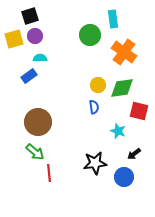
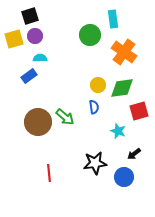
red square: rotated 30 degrees counterclockwise
green arrow: moved 30 px right, 35 px up
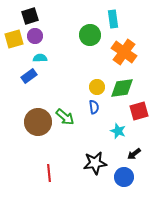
yellow circle: moved 1 px left, 2 px down
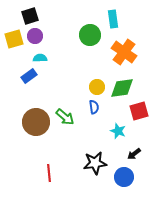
brown circle: moved 2 px left
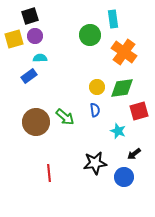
blue semicircle: moved 1 px right, 3 px down
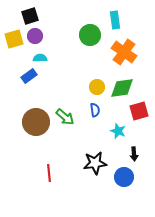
cyan rectangle: moved 2 px right, 1 px down
black arrow: rotated 56 degrees counterclockwise
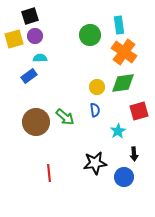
cyan rectangle: moved 4 px right, 5 px down
green diamond: moved 1 px right, 5 px up
cyan star: rotated 21 degrees clockwise
